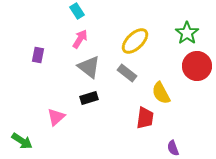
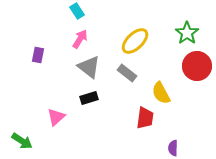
purple semicircle: rotated 21 degrees clockwise
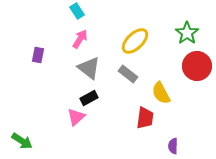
gray triangle: moved 1 px down
gray rectangle: moved 1 px right, 1 px down
black rectangle: rotated 12 degrees counterclockwise
pink triangle: moved 20 px right
purple semicircle: moved 2 px up
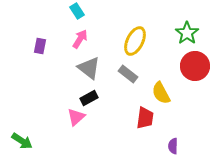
yellow ellipse: rotated 20 degrees counterclockwise
purple rectangle: moved 2 px right, 9 px up
red circle: moved 2 px left
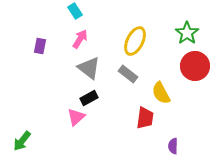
cyan rectangle: moved 2 px left
green arrow: rotated 95 degrees clockwise
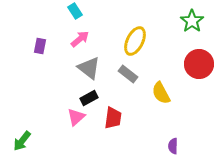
green star: moved 5 px right, 12 px up
pink arrow: rotated 18 degrees clockwise
red circle: moved 4 px right, 2 px up
red trapezoid: moved 32 px left
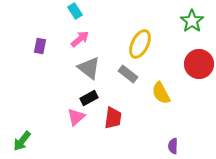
yellow ellipse: moved 5 px right, 3 px down
